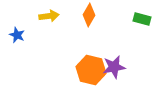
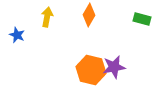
yellow arrow: moved 2 px left, 1 px down; rotated 72 degrees counterclockwise
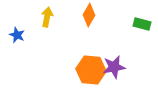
green rectangle: moved 5 px down
orange hexagon: rotated 8 degrees counterclockwise
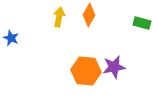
yellow arrow: moved 12 px right
green rectangle: moved 1 px up
blue star: moved 6 px left, 3 px down
orange hexagon: moved 5 px left, 1 px down
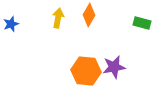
yellow arrow: moved 1 px left, 1 px down
blue star: moved 14 px up; rotated 28 degrees clockwise
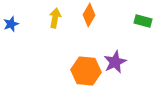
yellow arrow: moved 3 px left
green rectangle: moved 1 px right, 2 px up
purple star: moved 1 px right, 5 px up; rotated 15 degrees counterclockwise
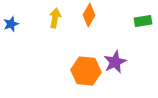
green rectangle: rotated 24 degrees counterclockwise
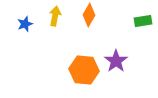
yellow arrow: moved 2 px up
blue star: moved 14 px right
purple star: moved 1 px right, 1 px up; rotated 10 degrees counterclockwise
orange hexagon: moved 2 px left, 1 px up
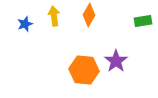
yellow arrow: moved 1 px left; rotated 18 degrees counterclockwise
